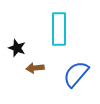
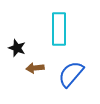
blue semicircle: moved 5 px left
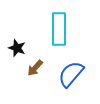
brown arrow: rotated 42 degrees counterclockwise
